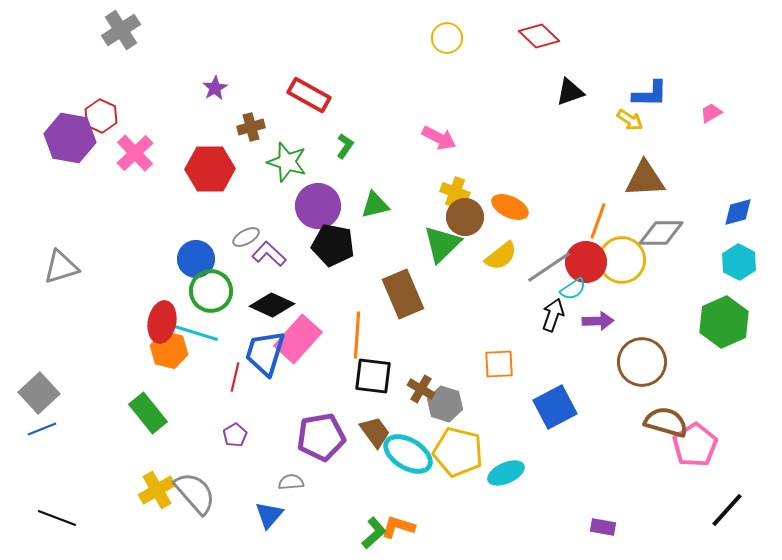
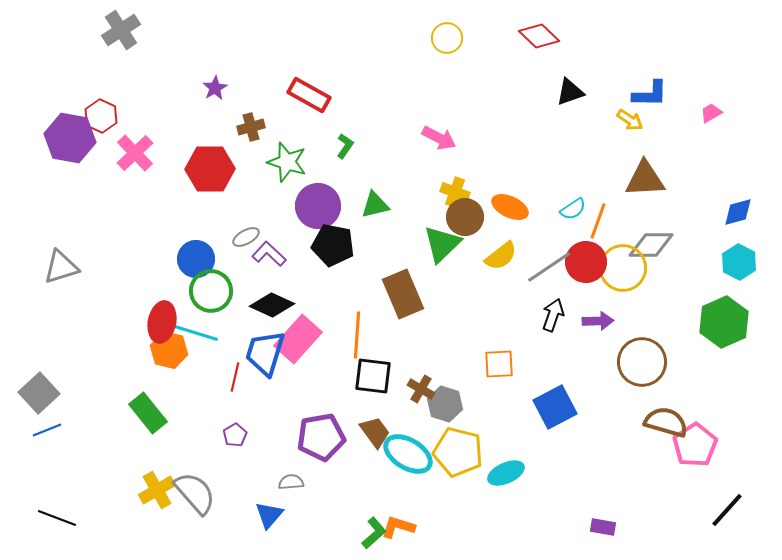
gray diamond at (661, 233): moved 10 px left, 12 px down
yellow circle at (622, 260): moved 1 px right, 8 px down
cyan semicircle at (573, 289): moved 80 px up
blue line at (42, 429): moved 5 px right, 1 px down
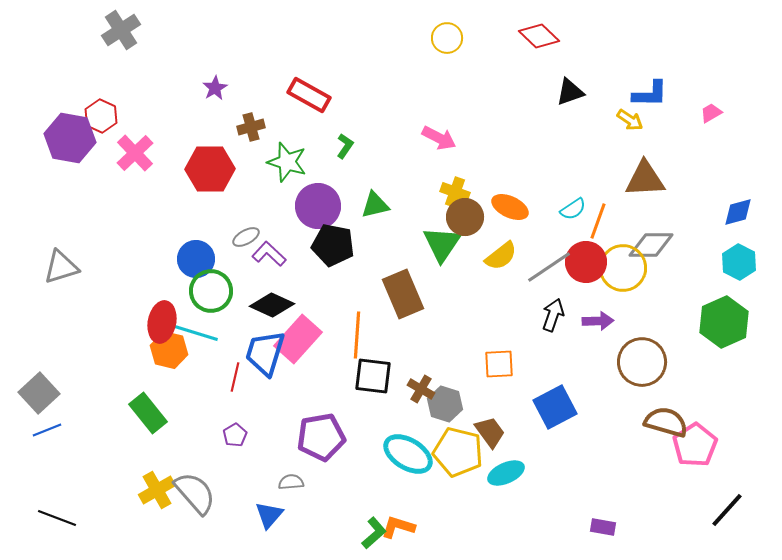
green triangle at (442, 244): rotated 12 degrees counterclockwise
brown trapezoid at (375, 432): moved 115 px right
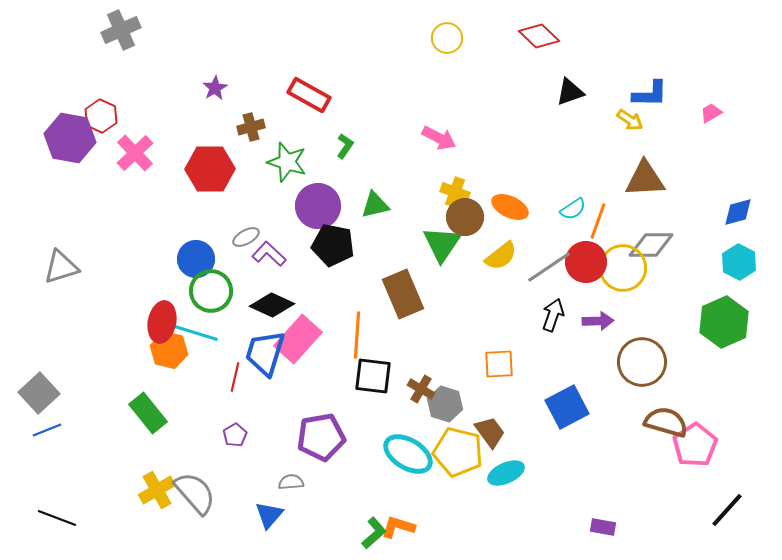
gray cross at (121, 30): rotated 9 degrees clockwise
blue square at (555, 407): moved 12 px right
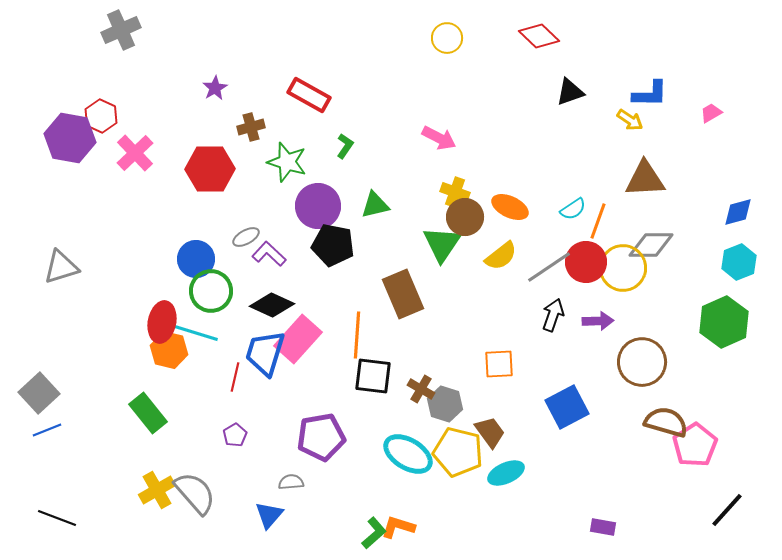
cyan hexagon at (739, 262): rotated 12 degrees clockwise
